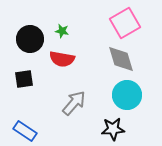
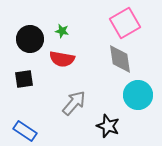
gray diamond: moved 1 px left; rotated 8 degrees clockwise
cyan circle: moved 11 px right
black star: moved 5 px left, 3 px up; rotated 25 degrees clockwise
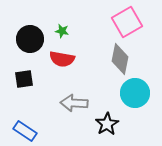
pink square: moved 2 px right, 1 px up
gray diamond: rotated 20 degrees clockwise
cyan circle: moved 3 px left, 2 px up
gray arrow: rotated 128 degrees counterclockwise
black star: moved 1 px left, 2 px up; rotated 20 degrees clockwise
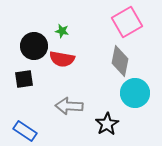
black circle: moved 4 px right, 7 px down
gray diamond: moved 2 px down
gray arrow: moved 5 px left, 3 px down
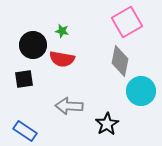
black circle: moved 1 px left, 1 px up
cyan circle: moved 6 px right, 2 px up
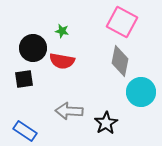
pink square: moved 5 px left; rotated 32 degrees counterclockwise
black circle: moved 3 px down
red semicircle: moved 2 px down
cyan circle: moved 1 px down
gray arrow: moved 5 px down
black star: moved 1 px left, 1 px up
